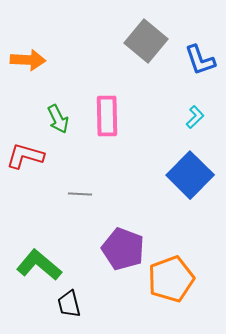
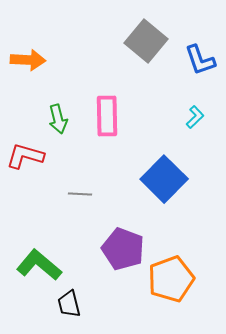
green arrow: rotated 12 degrees clockwise
blue square: moved 26 px left, 4 px down
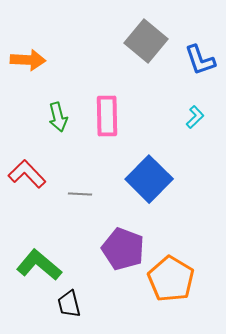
green arrow: moved 2 px up
red L-shape: moved 2 px right, 18 px down; rotated 30 degrees clockwise
blue square: moved 15 px left
orange pentagon: rotated 21 degrees counterclockwise
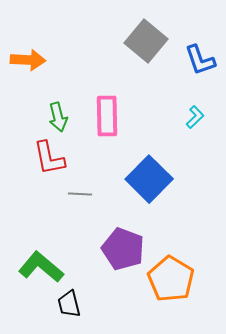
red L-shape: moved 22 px right, 16 px up; rotated 147 degrees counterclockwise
green L-shape: moved 2 px right, 2 px down
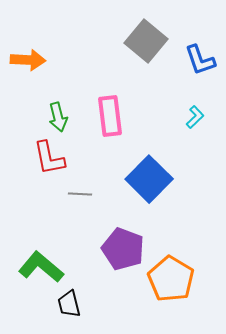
pink rectangle: moved 3 px right; rotated 6 degrees counterclockwise
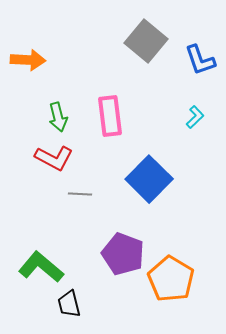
red L-shape: moved 5 px right; rotated 51 degrees counterclockwise
purple pentagon: moved 5 px down
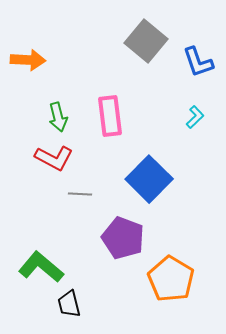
blue L-shape: moved 2 px left, 2 px down
purple pentagon: moved 16 px up
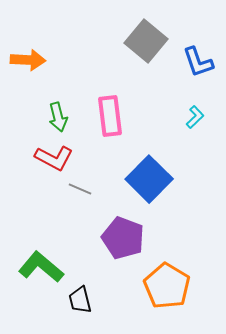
gray line: moved 5 px up; rotated 20 degrees clockwise
orange pentagon: moved 4 px left, 7 px down
black trapezoid: moved 11 px right, 4 px up
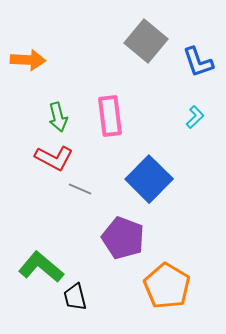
black trapezoid: moved 5 px left, 3 px up
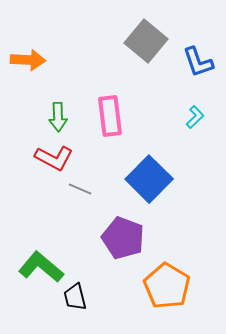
green arrow: rotated 12 degrees clockwise
